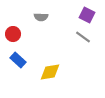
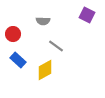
gray semicircle: moved 2 px right, 4 px down
gray line: moved 27 px left, 9 px down
yellow diamond: moved 5 px left, 2 px up; rotated 20 degrees counterclockwise
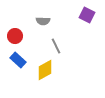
red circle: moved 2 px right, 2 px down
gray line: rotated 28 degrees clockwise
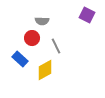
gray semicircle: moved 1 px left
red circle: moved 17 px right, 2 px down
blue rectangle: moved 2 px right, 1 px up
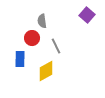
purple square: rotated 14 degrees clockwise
gray semicircle: rotated 80 degrees clockwise
blue rectangle: rotated 49 degrees clockwise
yellow diamond: moved 1 px right, 1 px down
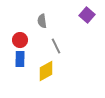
red circle: moved 12 px left, 2 px down
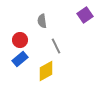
purple square: moved 2 px left; rotated 14 degrees clockwise
blue rectangle: rotated 49 degrees clockwise
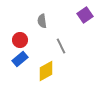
gray line: moved 5 px right
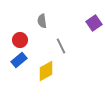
purple square: moved 9 px right, 8 px down
blue rectangle: moved 1 px left, 1 px down
